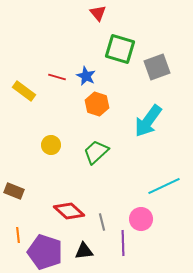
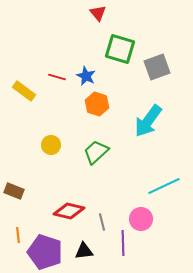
red diamond: rotated 28 degrees counterclockwise
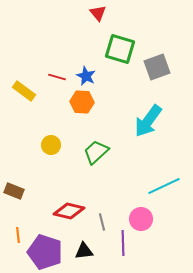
orange hexagon: moved 15 px left, 2 px up; rotated 15 degrees counterclockwise
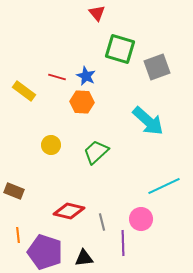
red triangle: moved 1 px left
cyan arrow: rotated 84 degrees counterclockwise
black triangle: moved 7 px down
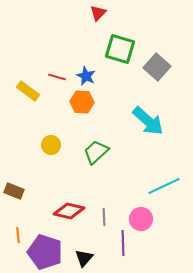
red triangle: moved 1 px right; rotated 24 degrees clockwise
gray square: rotated 28 degrees counterclockwise
yellow rectangle: moved 4 px right
gray line: moved 2 px right, 5 px up; rotated 12 degrees clockwise
black triangle: rotated 42 degrees counterclockwise
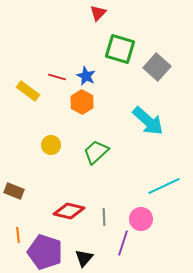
orange hexagon: rotated 25 degrees clockwise
purple line: rotated 20 degrees clockwise
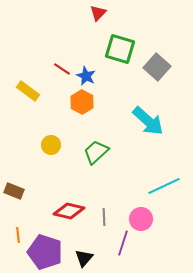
red line: moved 5 px right, 8 px up; rotated 18 degrees clockwise
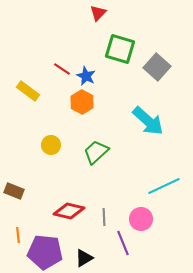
purple line: rotated 40 degrees counterclockwise
purple pentagon: rotated 12 degrees counterclockwise
black triangle: rotated 18 degrees clockwise
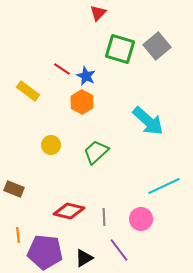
gray square: moved 21 px up; rotated 8 degrees clockwise
brown rectangle: moved 2 px up
purple line: moved 4 px left, 7 px down; rotated 15 degrees counterclockwise
